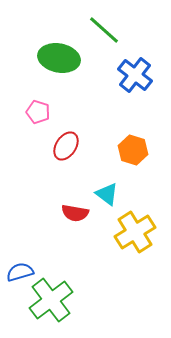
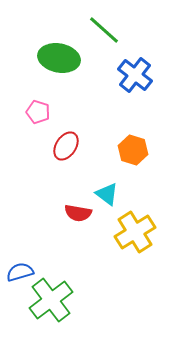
red semicircle: moved 3 px right
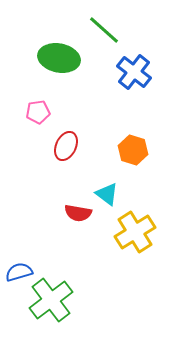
blue cross: moved 1 px left, 3 px up
pink pentagon: rotated 25 degrees counterclockwise
red ellipse: rotated 8 degrees counterclockwise
blue semicircle: moved 1 px left
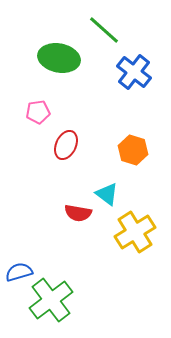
red ellipse: moved 1 px up
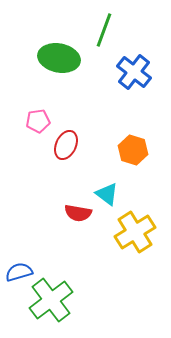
green line: rotated 68 degrees clockwise
pink pentagon: moved 9 px down
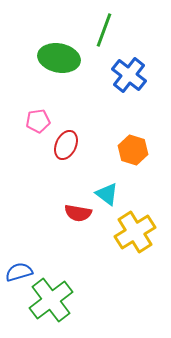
blue cross: moved 5 px left, 3 px down
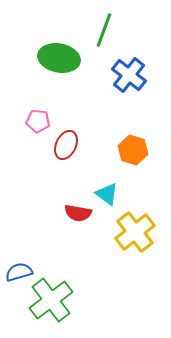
pink pentagon: rotated 15 degrees clockwise
yellow cross: rotated 6 degrees counterclockwise
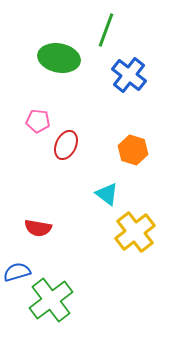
green line: moved 2 px right
red semicircle: moved 40 px left, 15 px down
blue semicircle: moved 2 px left
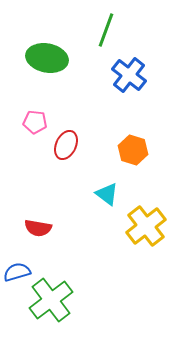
green ellipse: moved 12 px left
pink pentagon: moved 3 px left, 1 px down
yellow cross: moved 11 px right, 6 px up
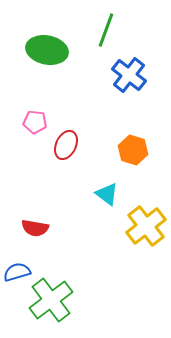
green ellipse: moved 8 px up
red semicircle: moved 3 px left
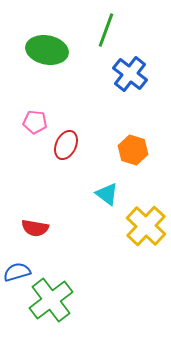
blue cross: moved 1 px right, 1 px up
yellow cross: rotated 9 degrees counterclockwise
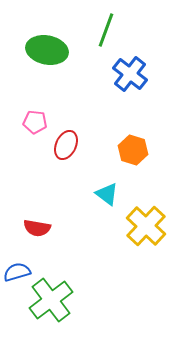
red semicircle: moved 2 px right
